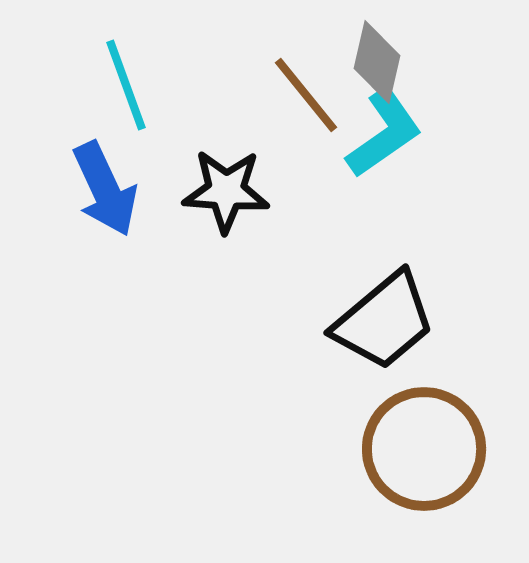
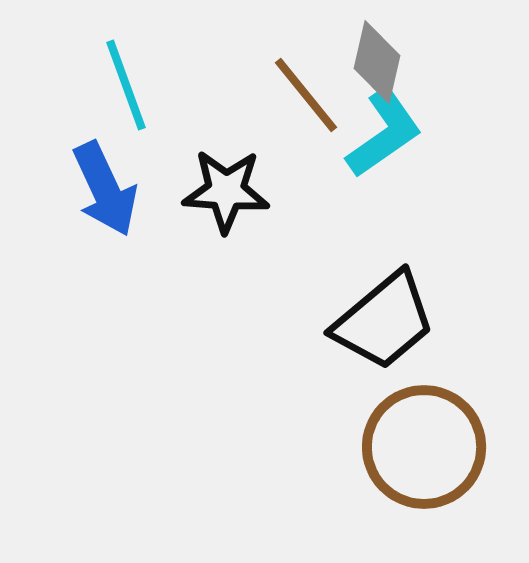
brown circle: moved 2 px up
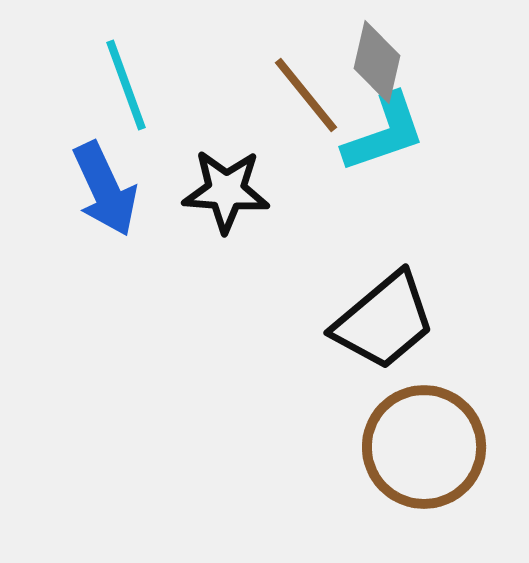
cyan L-shape: rotated 16 degrees clockwise
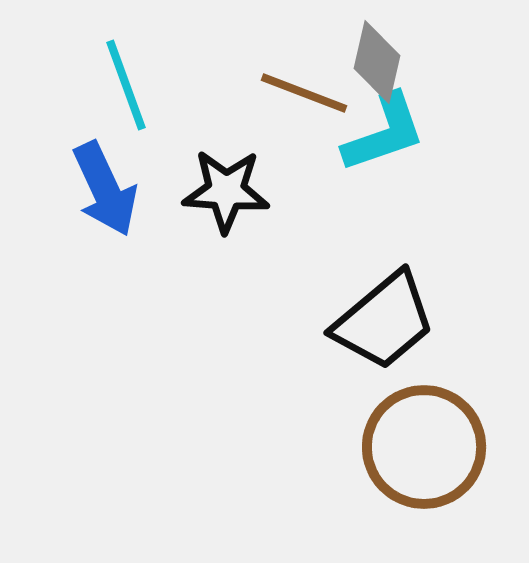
brown line: moved 2 px left, 2 px up; rotated 30 degrees counterclockwise
